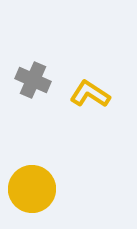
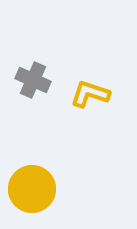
yellow L-shape: rotated 15 degrees counterclockwise
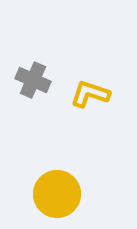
yellow circle: moved 25 px right, 5 px down
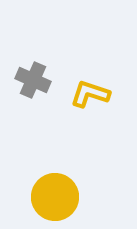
yellow circle: moved 2 px left, 3 px down
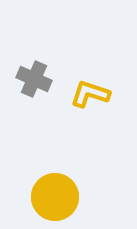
gray cross: moved 1 px right, 1 px up
